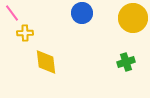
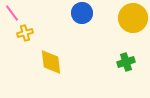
yellow cross: rotated 14 degrees counterclockwise
yellow diamond: moved 5 px right
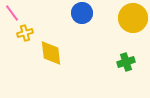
yellow diamond: moved 9 px up
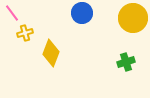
yellow diamond: rotated 28 degrees clockwise
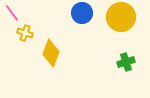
yellow circle: moved 12 px left, 1 px up
yellow cross: rotated 35 degrees clockwise
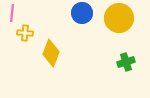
pink line: rotated 42 degrees clockwise
yellow circle: moved 2 px left, 1 px down
yellow cross: rotated 14 degrees counterclockwise
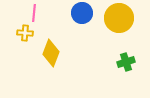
pink line: moved 22 px right
